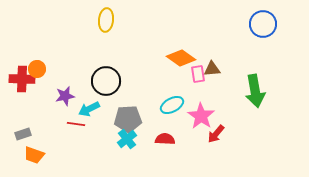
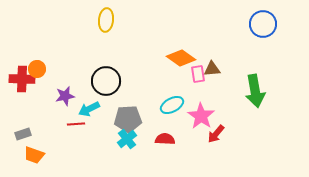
red line: rotated 12 degrees counterclockwise
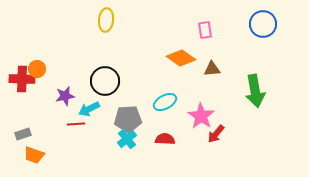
pink rectangle: moved 7 px right, 44 px up
black circle: moved 1 px left
cyan ellipse: moved 7 px left, 3 px up
